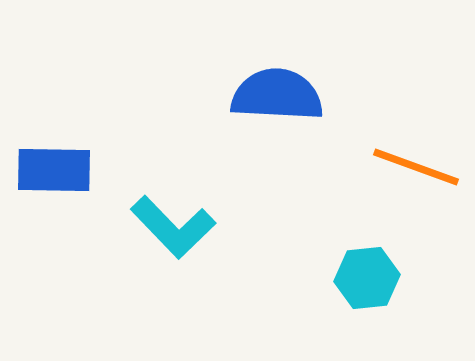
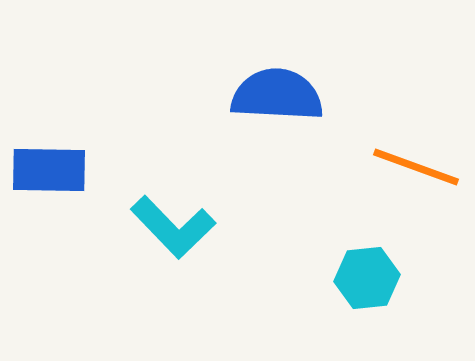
blue rectangle: moved 5 px left
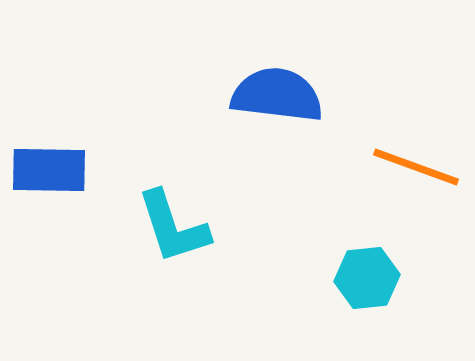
blue semicircle: rotated 4 degrees clockwise
cyan L-shape: rotated 26 degrees clockwise
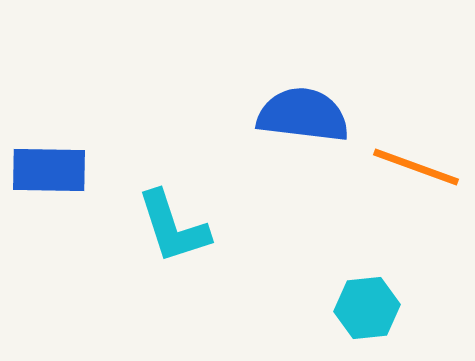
blue semicircle: moved 26 px right, 20 px down
cyan hexagon: moved 30 px down
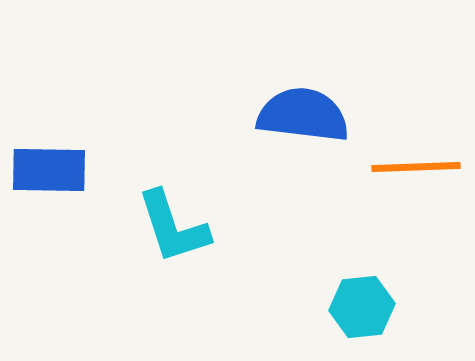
orange line: rotated 22 degrees counterclockwise
cyan hexagon: moved 5 px left, 1 px up
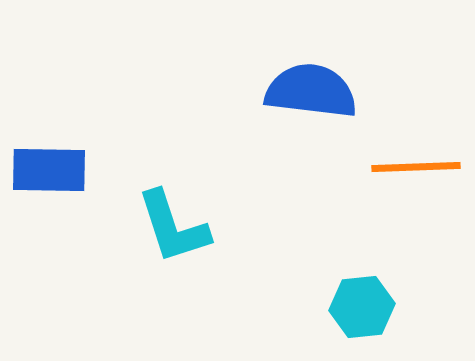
blue semicircle: moved 8 px right, 24 px up
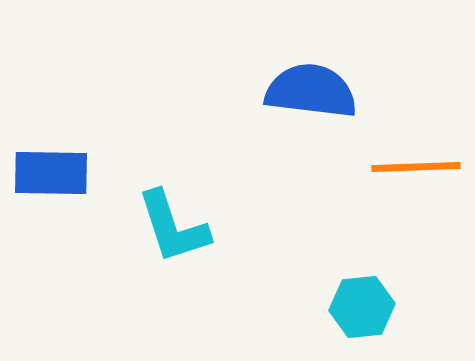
blue rectangle: moved 2 px right, 3 px down
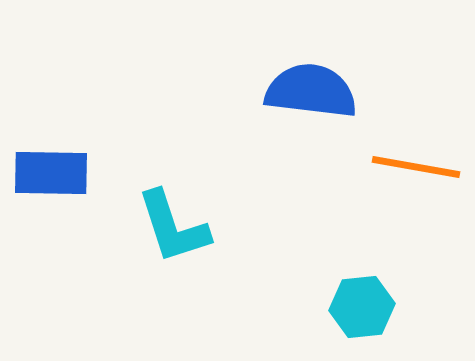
orange line: rotated 12 degrees clockwise
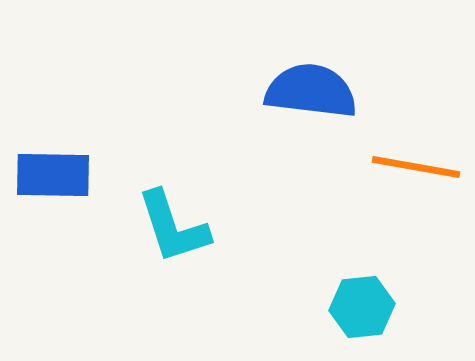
blue rectangle: moved 2 px right, 2 px down
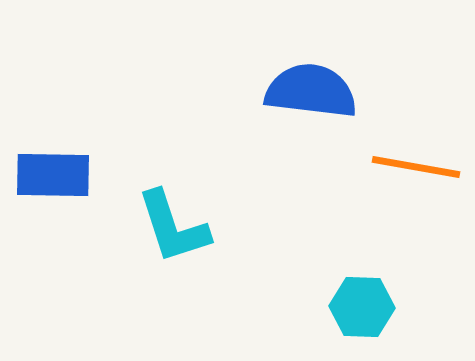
cyan hexagon: rotated 8 degrees clockwise
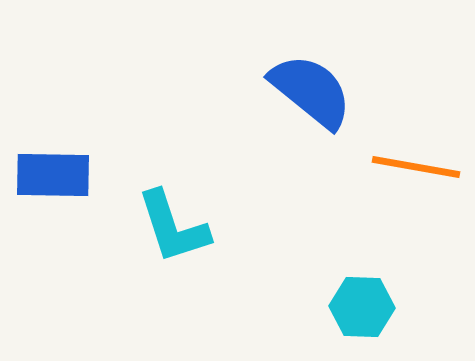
blue semicircle: rotated 32 degrees clockwise
